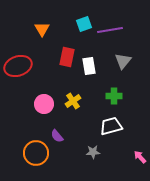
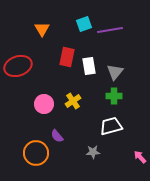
gray triangle: moved 8 px left, 11 px down
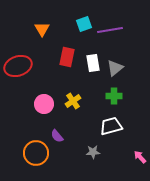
white rectangle: moved 4 px right, 3 px up
gray triangle: moved 4 px up; rotated 12 degrees clockwise
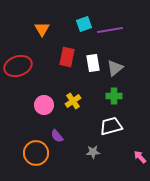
pink circle: moved 1 px down
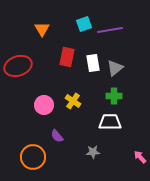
yellow cross: rotated 21 degrees counterclockwise
white trapezoid: moved 1 px left, 4 px up; rotated 15 degrees clockwise
orange circle: moved 3 px left, 4 px down
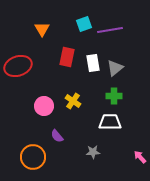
pink circle: moved 1 px down
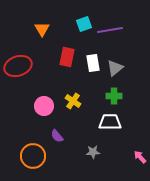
orange circle: moved 1 px up
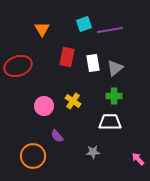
pink arrow: moved 2 px left, 2 px down
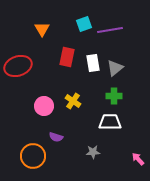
purple semicircle: moved 1 px left, 1 px down; rotated 32 degrees counterclockwise
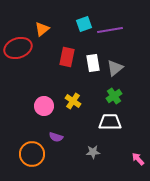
orange triangle: rotated 21 degrees clockwise
red ellipse: moved 18 px up
green cross: rotated 35 degrees counterclockwise
orange circle: moved 1 px left, 2 px up
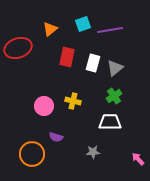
cyan square: moved 1 px left
orange triangle: moved 8 px right
white rectangle: rotated 24 degrees clockwise
yellow cross: rotated 21 degrees counterclockwise
